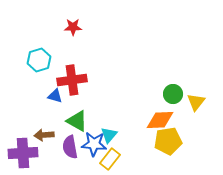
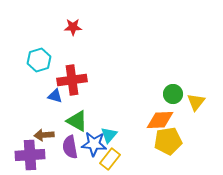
purple cross: moved 7 px right, 2 px down
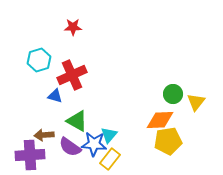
red cross: moved 5 px up; rotated 16 degrees counterclockwise
purple semicircle: rotated 45 degrees counterclockwise
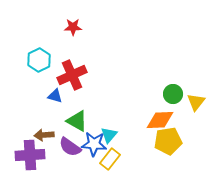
cyan hexagon: rotated 10 degrees counterclockwise
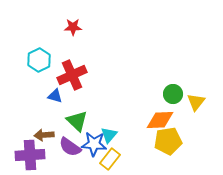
green triangle: rotated 15 degrees clockwise
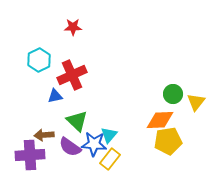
blue triangle: rotated 28 degrees counterclockwise
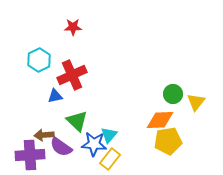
purple semicircle: moved 9 px left
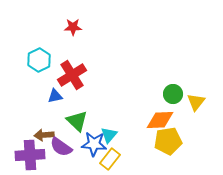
red cross: rotated 8 degrees counterclockwise
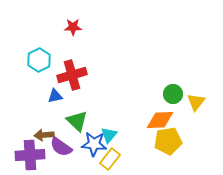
red cross: rotated 16 degrees clockwise
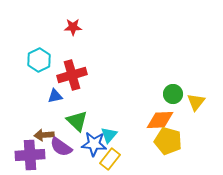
yellow pentagon: rotated 24 degrees clockwise
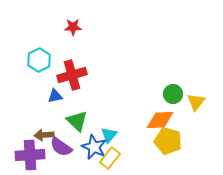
blue star: moved 3 px down; rotated 20 degrees clockwise
yellow rectangle: moved 1 px up
